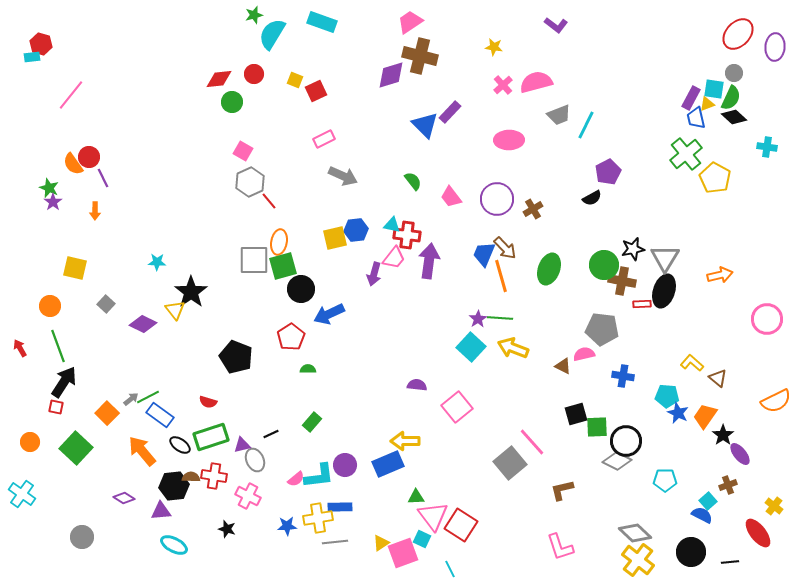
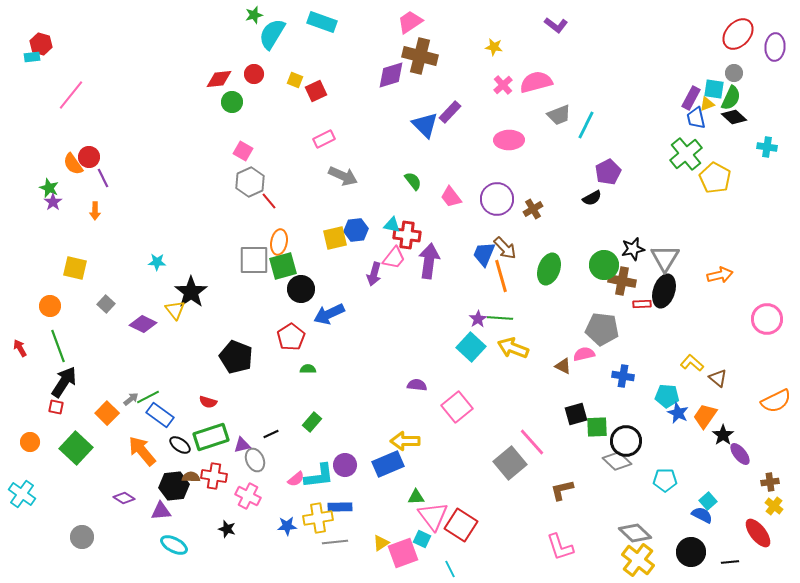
gray diamond at (617, 461): rotated 16 degrees clockwise
brown cross at (728, 485): moved 42 px right, 3 px up; rotated 12 degrees clockwise
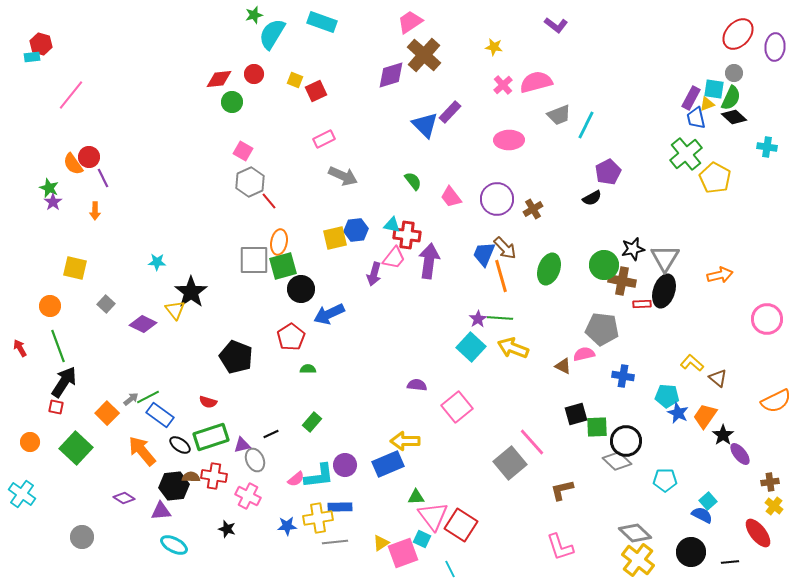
brown cross at (420, 56): moved 4 px right, 1 px up; rotated 28 degrees clockwise
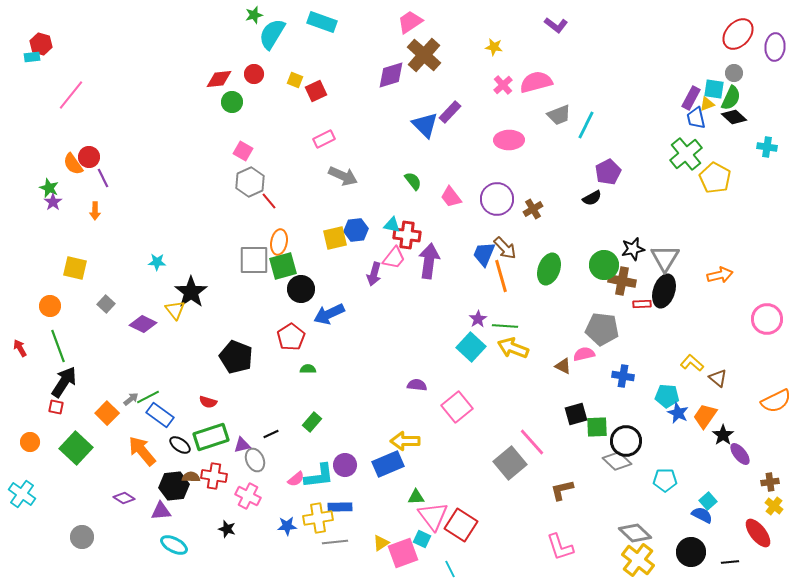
green line at (500, 318): moved 5 px right, 8 px down
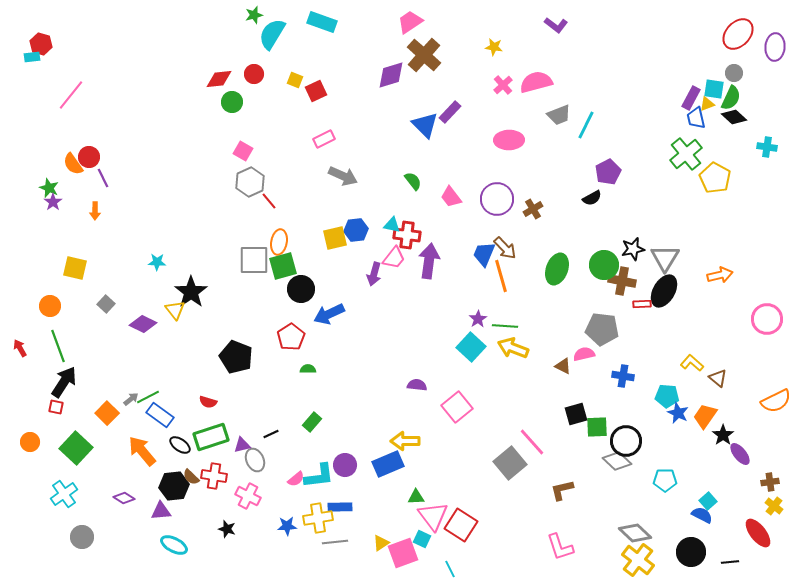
green ellipse at (549, 269): moved 8 px right
black ellipse at (664, 291): rotated 12 degrees clockwise
brown semicircle at (191, 477): rotated 138 degrees counterclockwise
cyan cross at (22, 494): moved 42 px right; rotated 20 degrees clockwise
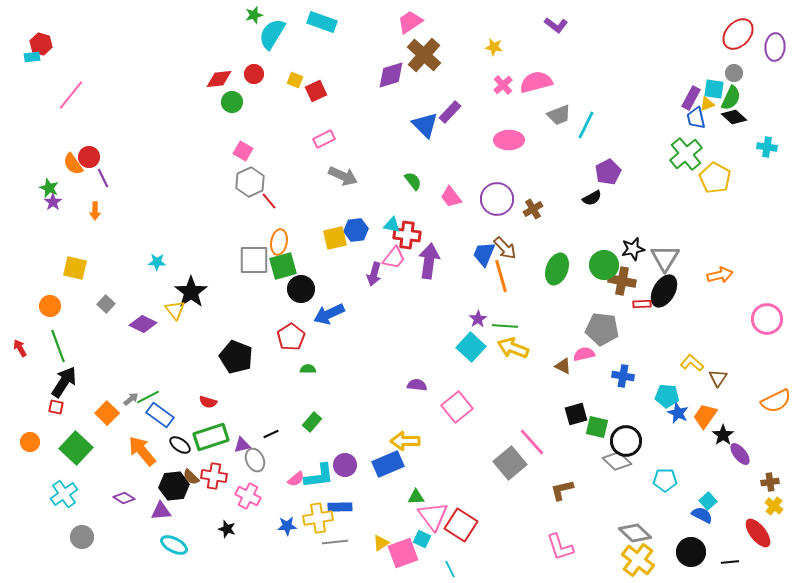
brown triangle at (718, 378): rotated 24 degrees clockwise
green square at (597, 427): rotated 15 degrees clockwise
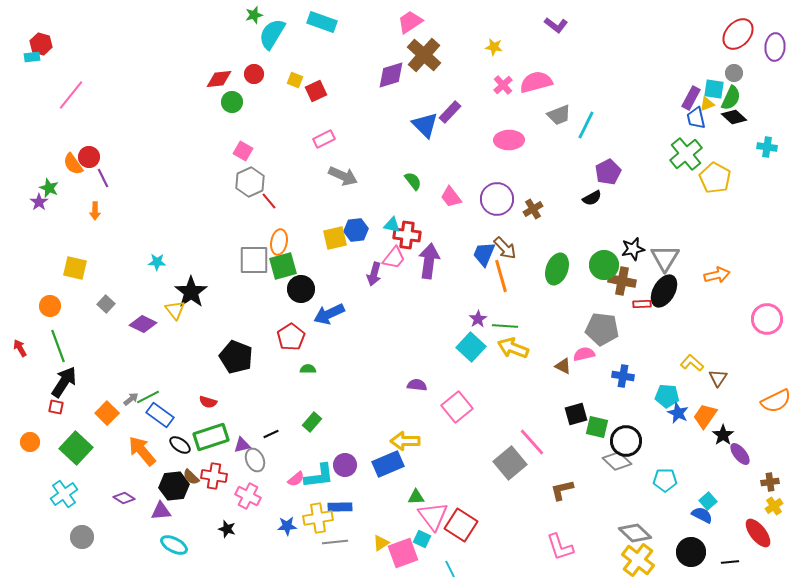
purple star at (53, 202): moved 14 px left
orange arrow at (720, 275): moved 3 px left
yellow cross at (774, 506): rotated 18 degrees clockwise
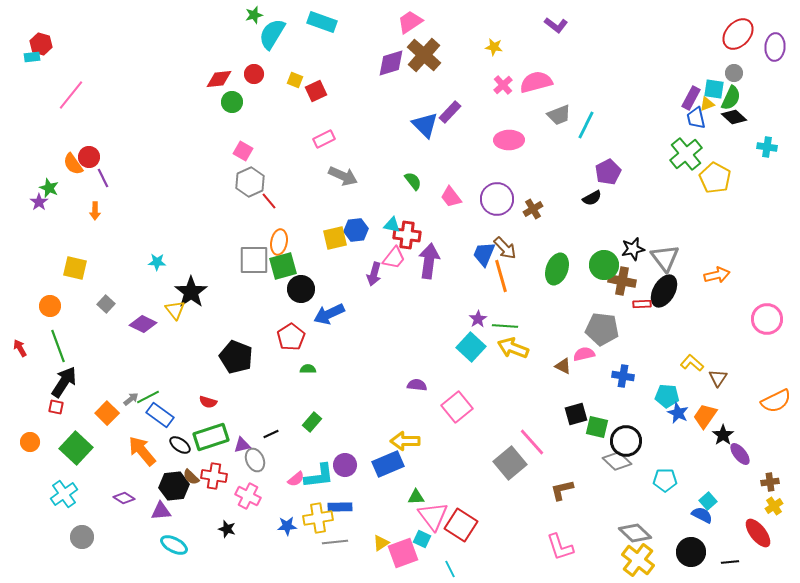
purple diamond at (391, 75): moved 12 px up
gray triangle at (665, 258): rotated 8 degrees counterclockwise
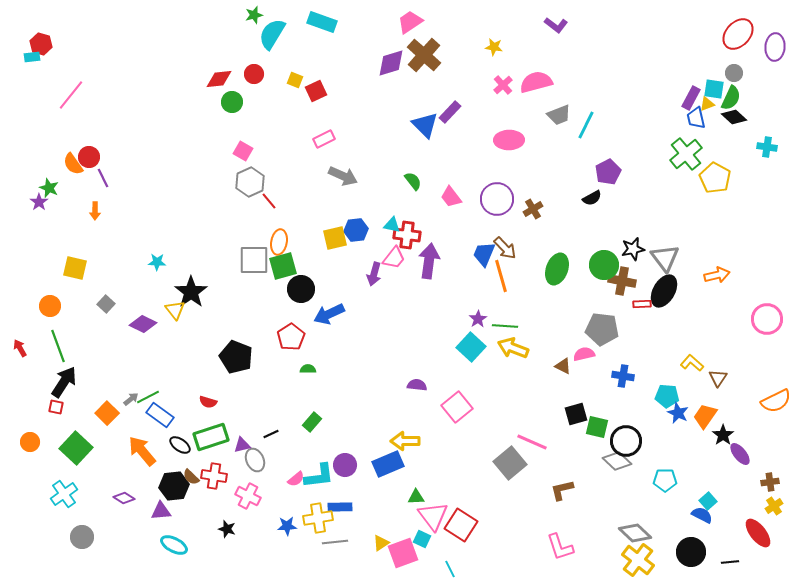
pink line at (532, 442): rotated 24 degrees counterclockwise
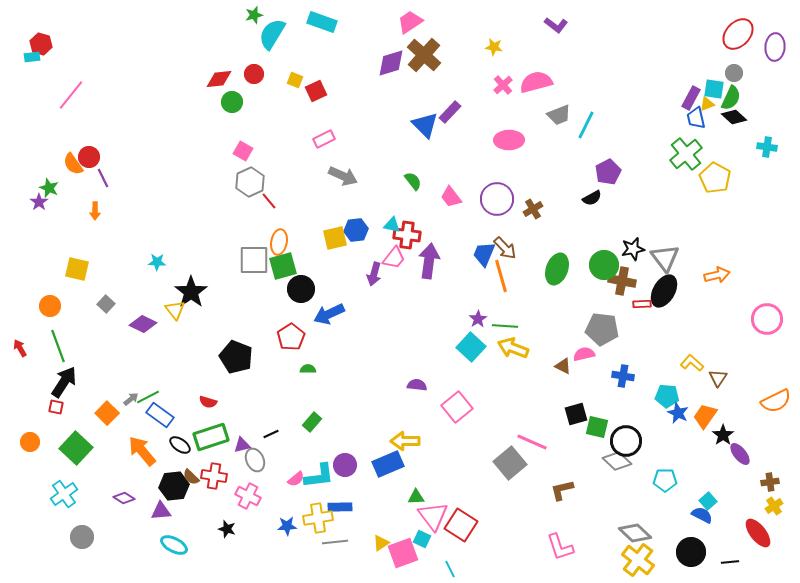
yellow square at (75, 268): moved 2 px right, 1 px down
